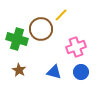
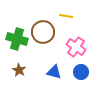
yellow line: moved 5 px right, 1 px down; rotated 56 degrees clockwise
brown circle: moved 2 px right, 3 px down
pink cross: rotated 36 degrees counterclockwise
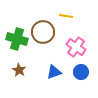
blue triangle: rotated 35 degrees counterclockwise
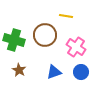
brown circle: moved 2 px right, 3 px down
green cross: moved 3 px left, 1 px down
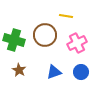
pink cross: moved 1 px right, 4 px up; rotated 30 degrees clockwise
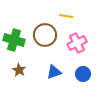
blue circle: moved 2 px right, 2 px down
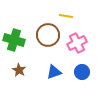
brown circle: moved 3 px right
blue circle: moved 1 px left, 2 px up
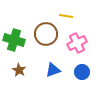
brown circle: moved 2 px left, 1 px up
blue triangle: moved 1 px left, 2 px up
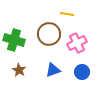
yellow line: moved 1 px right, 2 px up
brown circle: moved 3 px right
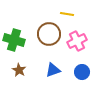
pink cross: moved 2 px up
